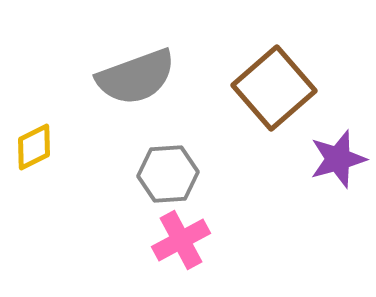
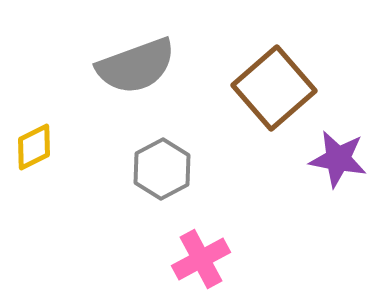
gray semicircle: moved 11 px up
purple star: rotated 26 degrees clockwise
gray hexagon: moved 6 px left, 5 px up; rotated 24 degrees counterclockwise
pink cross: moved 20 px right, 19 px down
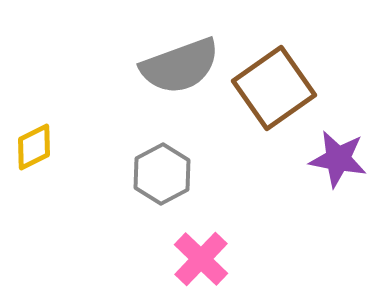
gray semicircle: moved 44 px right
brown square: rotated 6 degrees clockwise
gray hexagon: moved 5 px down
pink cross: rotated 18 degrees counterclockwise
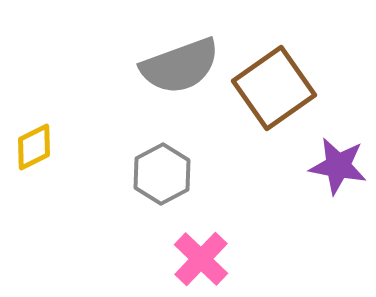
purple star: moved 7 px down
